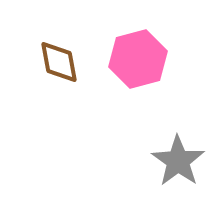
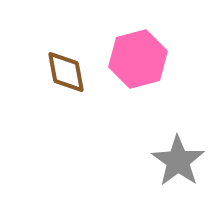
brown diamond: moved 7 px right, 10 px down
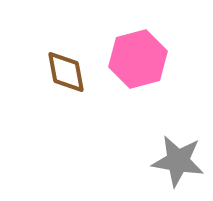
gray star: rotated 26 degrees counterclockwise
